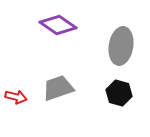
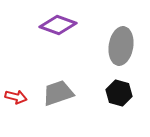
purple diamond: rotated 15 degrees counterclockwise
gray trapezoid: moved 5 px down
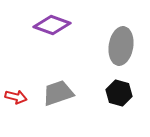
purple diamond: moved 6 px left
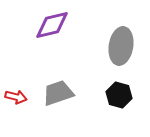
purple diamond: rotated 33 degrees counterclockwise
black hexagon: moved 2 px down
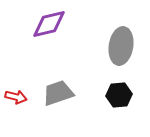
purple diamond: moved 3 px left, 1 px up
black hexagon: rotated 20 degrees counterclockwise
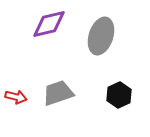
gray ellipse: moved 20 px left, 10 px up; rotated 9 degrees clockwise
black hexagon: rotated 20 degrees counterclockwise
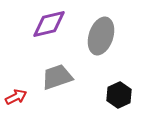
gray trapezoid: moved 1 px left, 16 px up
red arrow: rotated 40 degrees counterclockwise
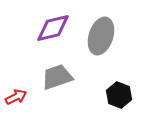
purple diamond: moved 4 px right, 4 px down
black hexagon: rotated 15 degrees counterclockwise
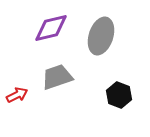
purple diamond: moved 2 px left
red arrow: moved 1 px right, 2 px up
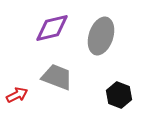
purple diamond: moved 1 px right
gray trapezoid: rotated 40 degrees clockwise
